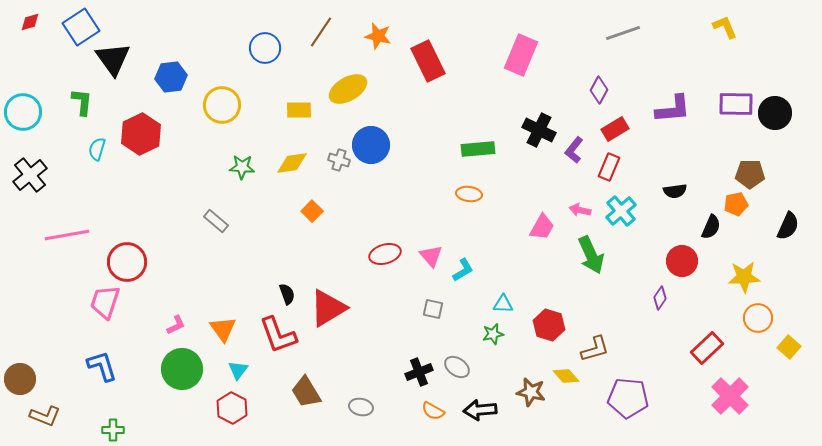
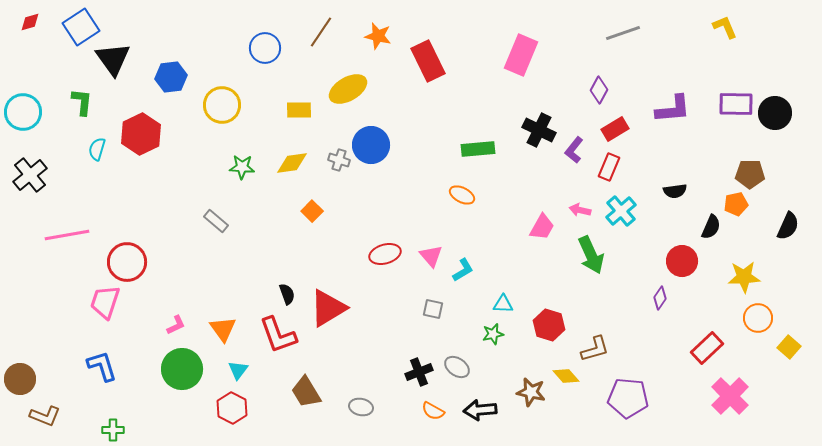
orange ellipse at (469, 194): moved 7 px left, 1 px down; rotated 20 degrees clockwise
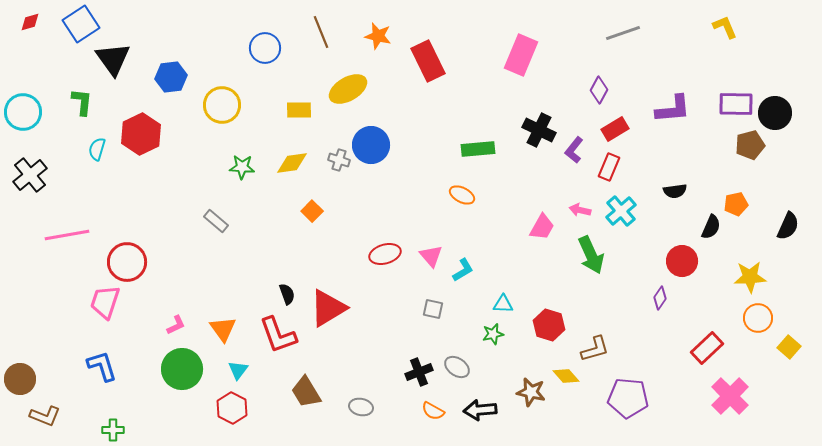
blue square at (81, 27): moved 3 px up
brown line at (321, 32): rotated 56 degrees counterclockwise
brown pentagon at (750, 174): moved 29 px up; rotated 16 degrees counterclockwise
yellow star at (744, 277): moved 6 px right
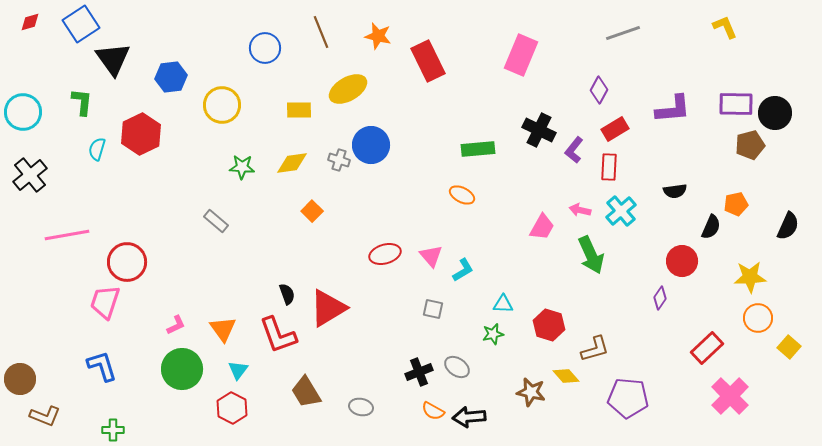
red rectangle at (609, 167): rotated 20 degrees counterclockwise
black arrow at (480, 410): moved 11 px left, 7 px down
